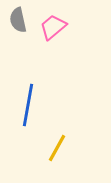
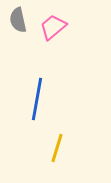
blue line: moved 9 px right, 6 px up
yellow line: rotated 12 degrees counterclockwise
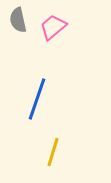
blue line: rotated 9 degrees clockwise
yellow line: moved 4 px left, 4 px down
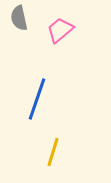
gray semicircle: moved 1 px right, 2 px up
pink trapezoid: moved 7 px right, 3 px down
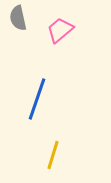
gray semicircle: moved 1 px left
yellow line: moved 3 px down
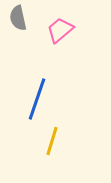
yellow line: moved 1 px left, 14 px up
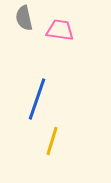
gray semicircle: moved 6 px right
pink trapezoid: rotated 48 degrees clockwise
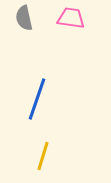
pink trapezoid: moved 11 px right, 12 px up
yellow line: moved 9 px left, 15 px down
